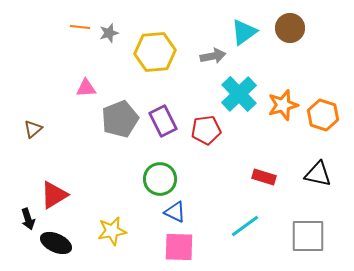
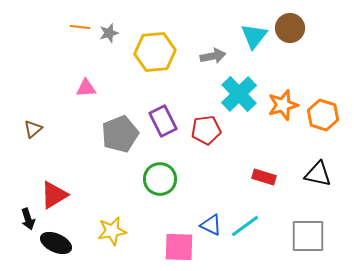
cyan triangle: moved 10 px right, 4 px down; rotated 16 degrees counterclockwise
gray pentagon: moved 15 px down
blue triangle: moved 36 px right, 13 px down
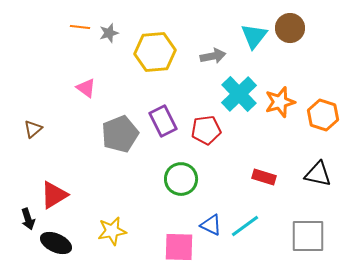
pink triangle: rotated 40 degrees clockwise
orange star: moved 3 px left, 3 px up
green circle: moved 21 px right
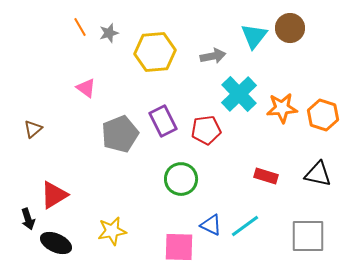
orange line: rotated 54 degrees clockwise
orange star: moved 2 px right, 6 px down; rotated 12 degrees clockwise
red rectangle: moved 2 px right, 1 px up
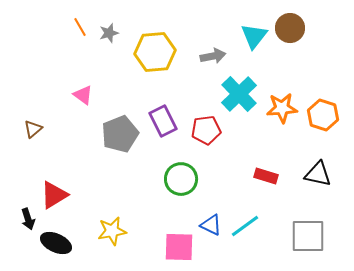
pink triangle: moved 3 px left, 7 px down
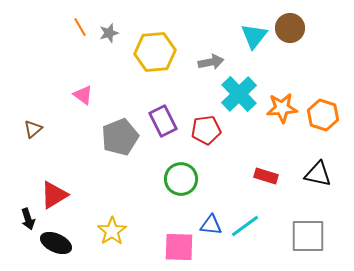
gray arrow: moved 2 px left, 6 px down
gray pentagon: moved 3 px down
blue triangle: rotated 20 degrees counterclockwise
yellow star: rotated 24 degrees counterclockwise
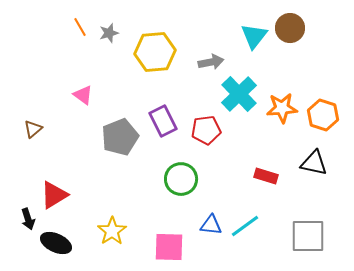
black triangle: moved 4 px left, 11 px up
pink square: moved 10 px left
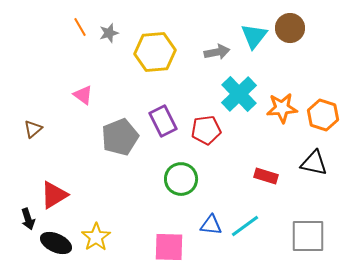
gray arrow: moved 6 px right, 10 px up
yellow star: moved 16 px left, 6 px down
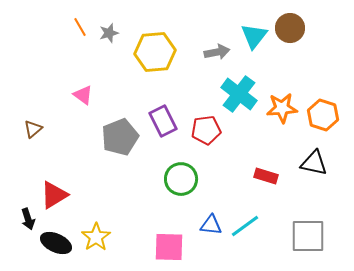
cyan cross: rotated 9 degrees counterclockwise
